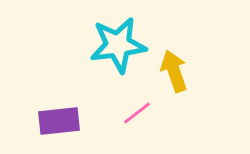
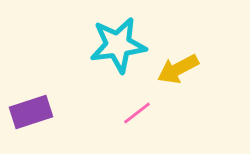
yellow arrow: moved 4 px right, 2 px up; rotated 99 degrees counterclockwise
purple rectangle: moved 28 px left, 9 px up; rotated 12 degrees counterclockwise
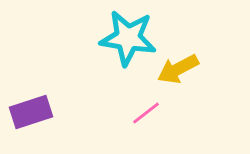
cyan star: moved 10 px right, 7 px up; rotated 16 degrees clockwise
pink line: moved 9 px right
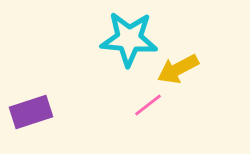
cyan star: moved 1 px right, 1 px down; rotated 4 degrees counterclockwise
pink line: moved 2 px right, 8 px up
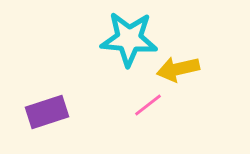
yellow arrow: rotated 15 degrees clockwise
purple rectangle: moved 16 px right
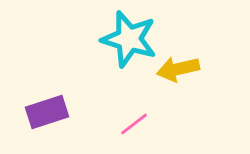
cyan star: rotated 12 degrees clockwise
pink line: moved 14 px left, 19 px down
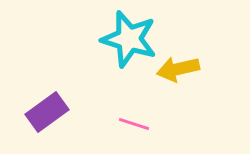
purple rectangle: rotated 18 degrees counterclockwise
pink line: rotated 56 degrees clockwise
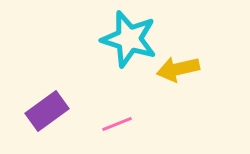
purple rectangle: moved 1 px up
pink line: moved 17 px left; rotated 40 degrees counterclockwise
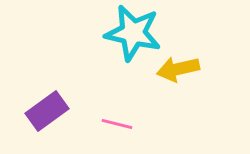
cyan star: moved 4 px right, 6 px up; rotated 4 degrees counterclockwise
pink line: rotated 36 degrees clockwise
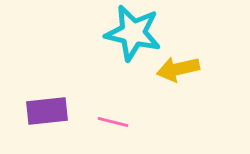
purple rectangle: rotated 30 degrees clockwise
pink line: moved 4 px left, 2 px up
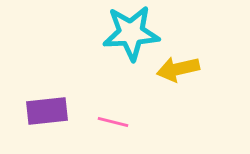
cyan star: moved 2 px left; rotated 16 degrees counterclockwise
